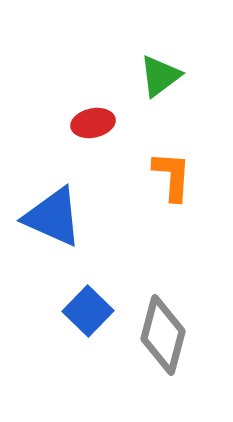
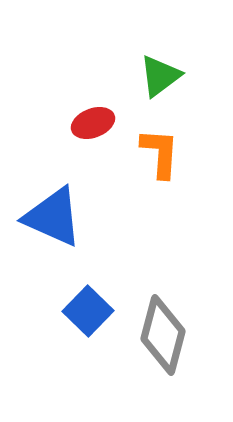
red ellipse: rotated 9 degrees counterclockwise
orange L-shape: moved 12 px left, 23 px up
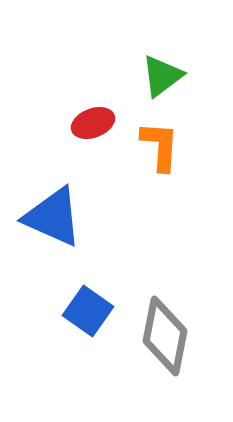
green triangle: moved 2 px right
orange L-shape: moved 7 px up
blue square: rotated 9 degrees counterclockwise
gray diamond: moved 2 px right, 1 px down; rotated 4 degrees counterclockwise
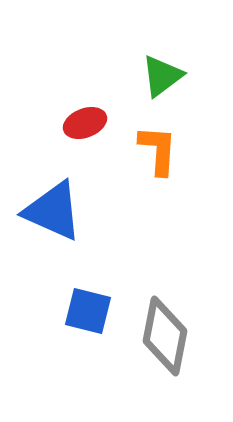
red ellipse: moved 8 px left
orange L-shape: moved 2 px left, 4 px down
blue triangle: moved 6 px up
blue square: rotated 21 degrees counterclockwise
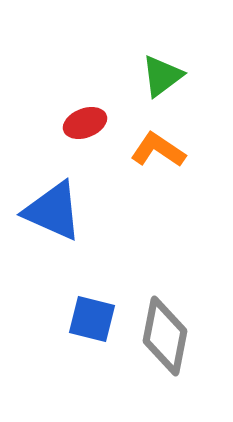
orange L-shape: rotated 60 degrees counterclockwise
blue square: moved 4 px right, 8 px down
